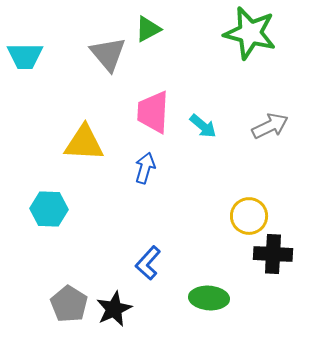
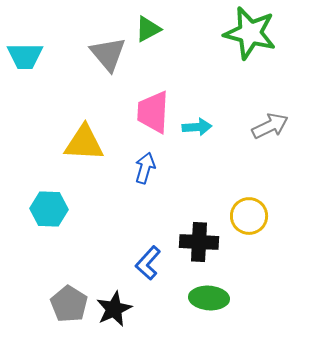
cyan arrow: moved 6 px left, 1 px down; rotated 44 degrees counterclockwise
black cross: moved 74 px left, 12 px up
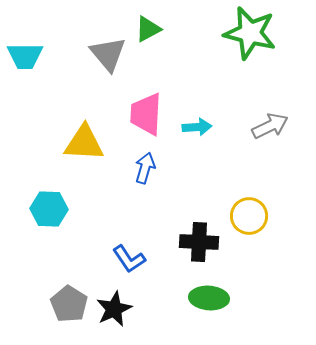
pink trapezoid: moved 7 px left, 2 px down
blue L-shape: moved 19 px left, 4 px up; rotated 76 degrees counterclockwise
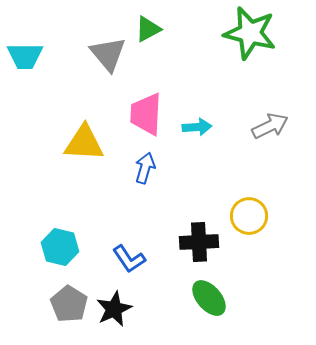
cyan hexagon: moved 11 px right, 38 px down; rotated 12 degrees clockwise
black cross: rotated 6 degrees counterclockwise
green ellipse: rotated 45 degrees clockwise
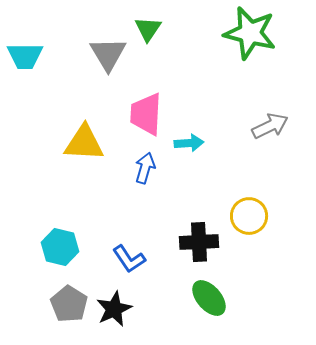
green triangle: rotated 28 degrees counterclockwise
gray triangle: rotated 9 degrees clockwise
cyan arrow: moved 8 px left, 16 px down
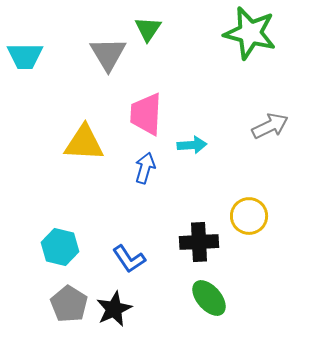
cyan arrow: moved 3 px right, 2 px down
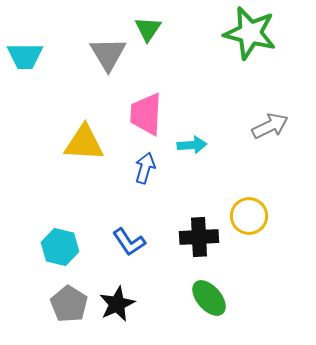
black cross: moved 5 px up
blue L-shape: moved 17 px up
black star: moved 3 px right, 5 px up
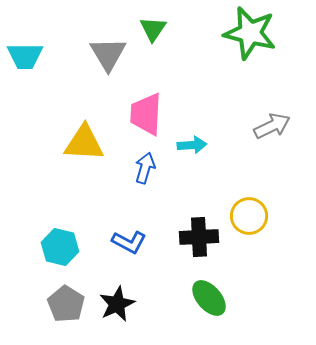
green triangle: moved 5 px right
gray arrow: moved 2 px right
blue L-shape: rotated 28 degrees counterclockwise
gray pentagon: moved 3 px left
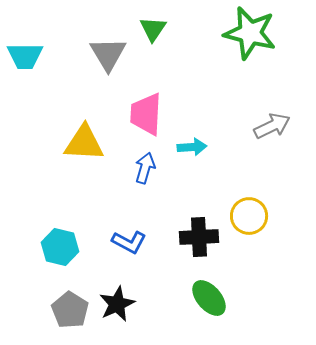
cyan arrow: moved 2 px down
gray pentagon: moved 4 px right, 6 px down
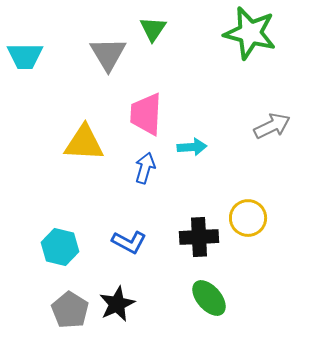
yellow circle: moved 1 px left, 2 px down
